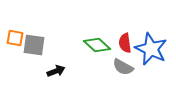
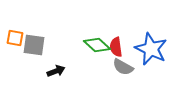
red semicircle: moved 9 px left, 4 px down
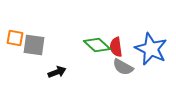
black arrow: moved 1 px right, 1 px down
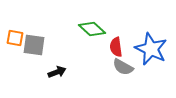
green diamond: moved 5 px left, 16 px up
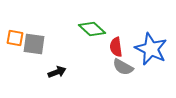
gray square: moved 1 px up
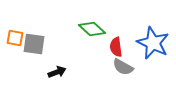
blue star: moved 2 px right, 6 px up
